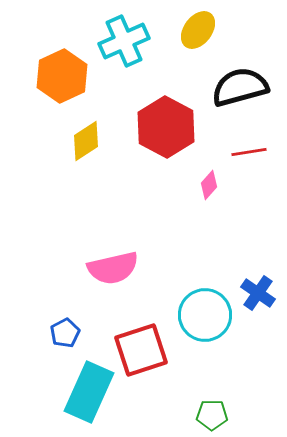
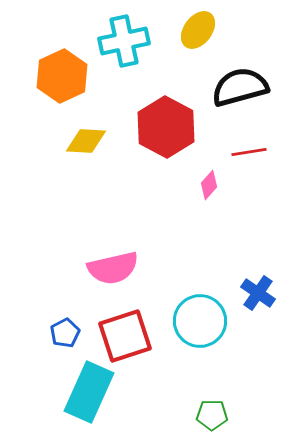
cyan cross: rotated 12 degrees clockwise
yellow diamond: rotated 36 degrees clockwise
cyan circle: moved 5 px left, 6 px down
red square: moved 16 px left, 14 px up
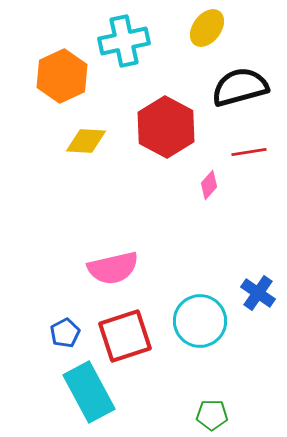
yellow ellipse: moved 9 px right, 2 px up
cyan rectangle: rotated 52 degrees counterclockwise
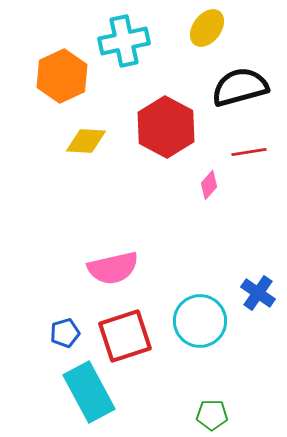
blue pentagon: rotated 12 degrees clockwise
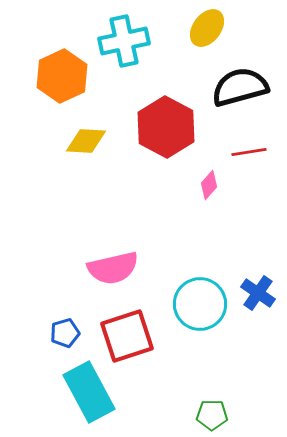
cyan circle: moved 17 px up
red square: moved 2 px right
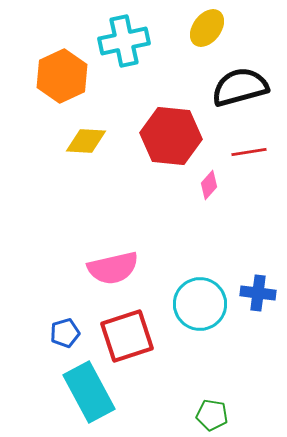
red hexagon: moved 5 px right, 9 px down; rotated 22 degrees counterclockwise
blue cross: rotated 28 degrees counterclockwise
green pentagon: rotated 8 degrees clockwise
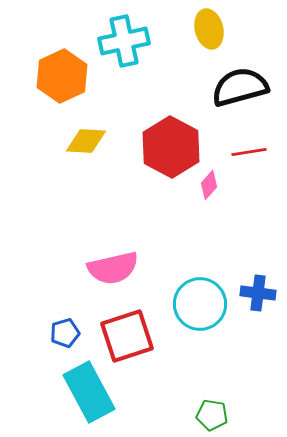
yellow ellipse: moved 2 px right, 1 px down; rotated 51 degrees counterclockwise
red hexagon: moved 11 px down; rotated 22 degrees clockwise
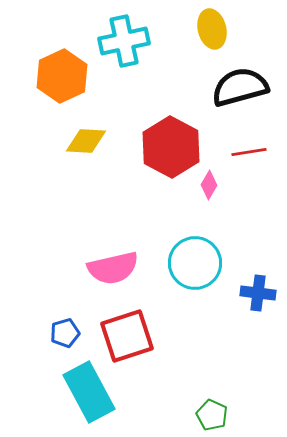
yellow ellipse: moved 3 px right
pink diamond: rotated 12 degrees counterclockwise
cyan circle: moved 5 px left, 41 px up
green pentagon: rotated 16 degrees clockwise
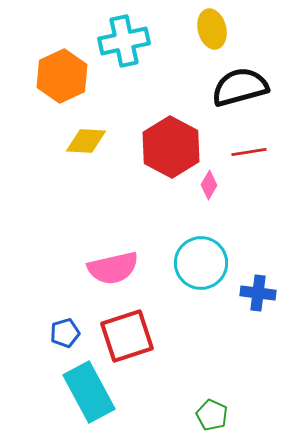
cyan circle: moved 6 px right
